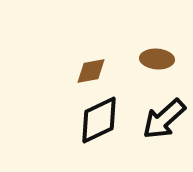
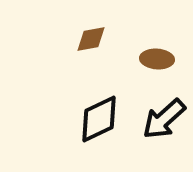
brown diamond: moved 32 px up
black diamond: moved 1 px up
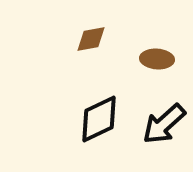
black arrow: moved 5 px down
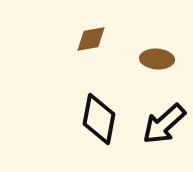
black diamond: rotated 54 degrees counterclockwise
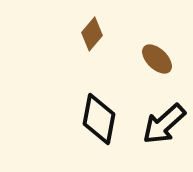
brown diamond: moved 1 px right, 5 px up; rotated 40 degrees counterclockwise
brown ellipse: rotated 40 degrees clockwise
